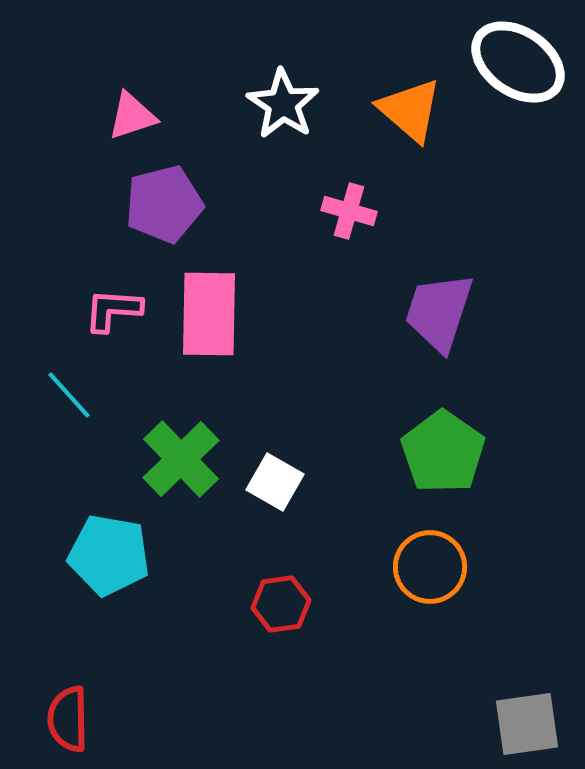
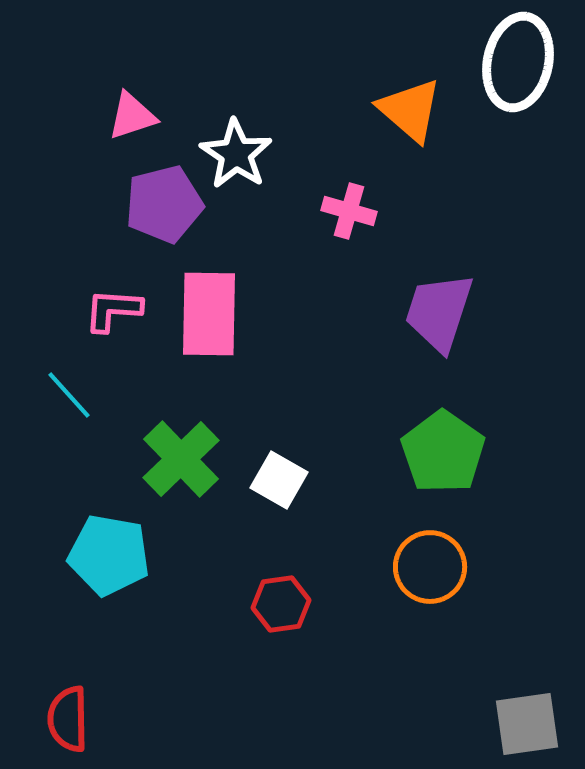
white ellipse: rotated 68 degrees clockwise
white star: moved 47 px left, 50 px down
white square: moved 4 px right, 2 px up
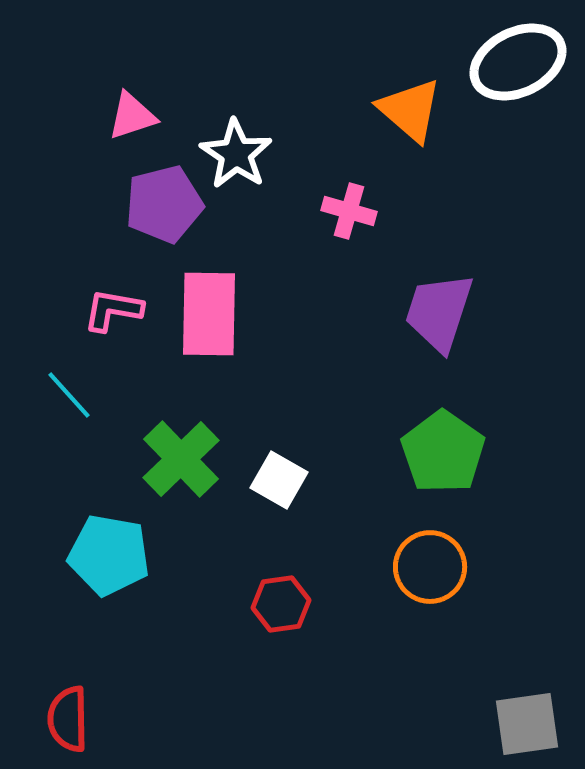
white ellipse: rotated 52 degrees clockwise
pink L-shape: rotated 6 degrees clockwise
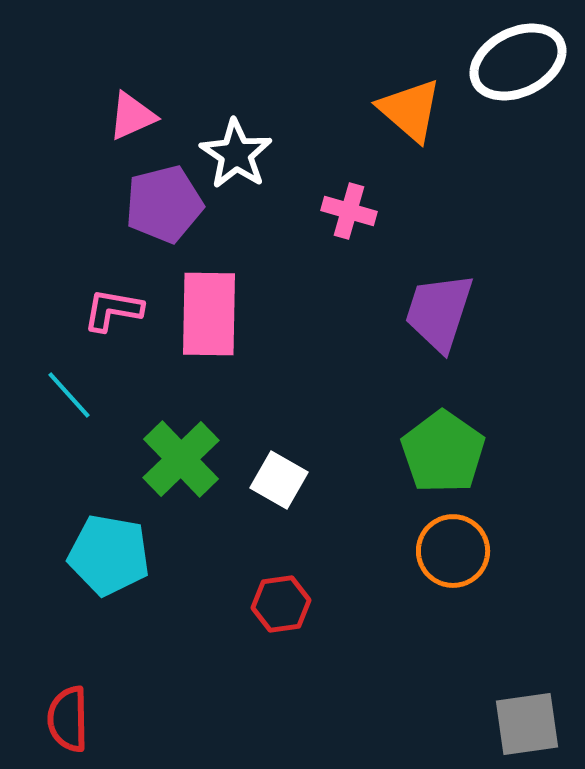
pink triangle: rotated 6 degrees counterclockwise
orange circle: moved 23 px right, 16 px up
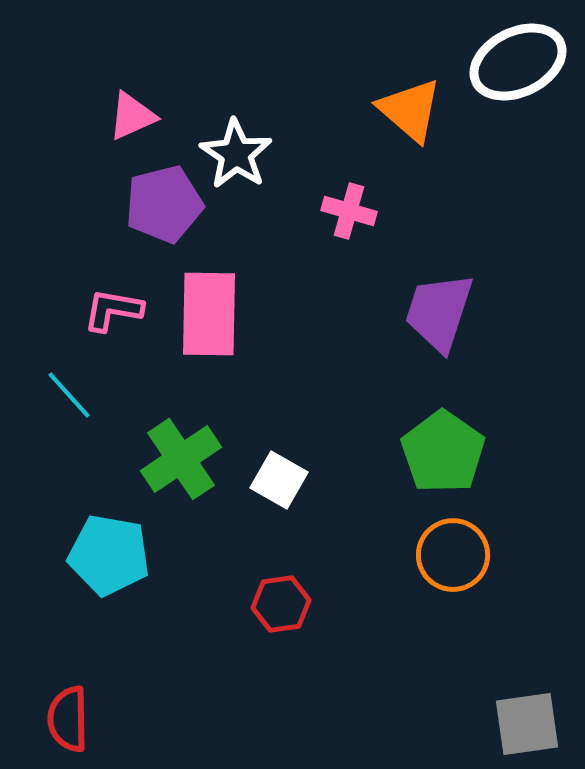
green cross: rotated 10 degrees clockwise
orange circle: moved 4 px down
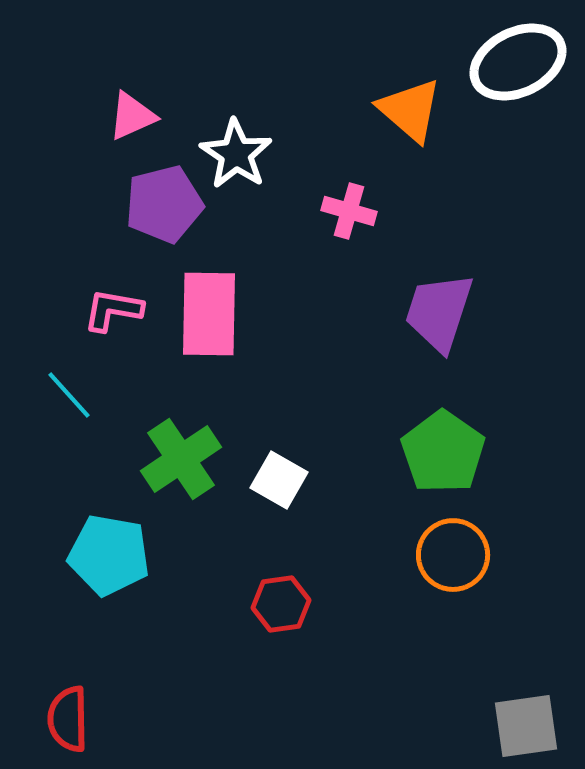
gray square: moved 1 px left, 2 px down
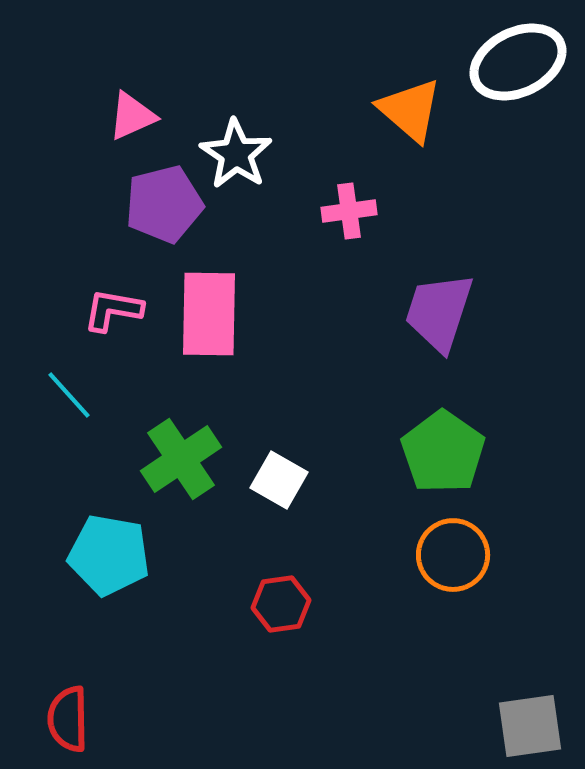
pink cross: rotated 24 degrees counterclockwise
gray square: moved 4 px right
